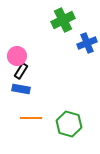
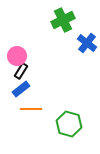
blue cross: rotated 30 degrees counterclockwise
blue rectangle: rotated 48 degrees counterclockwise
orange line: moved 9 px up
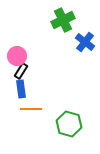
blue cross: moved 2 px left, 1 px up
blue rectangle: rotated 60 degrees counterclockwise
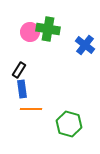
green cross: moved 15 px left, 9 px down; rotated 35 degrees clockwise
blue cross: moved 3 px down
pink circle: moved 13 px right, 24 px up
black rectangle: moved 2 px left, 1 px up
blue rectangle: moved 1 px right
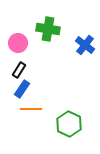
pink circle: moved 12 px left, 11 px down
blue rectangle: rotated 42 degrees clockwise
green hexagon: rotated 10 degrees clockwise
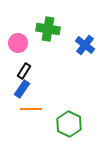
black rectangle: moved 5 px right, 1 px down
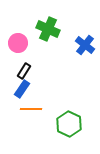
green cross: rotated 15 degrees clockwise
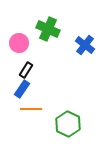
pink circle: moved 1 px right
black rectangle: moved 2 px right, 1 px up
green hexagon: moved 1 px left
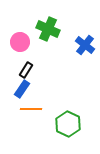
pink circle: moved 1 px right, 1 px up
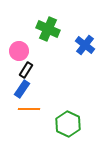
pink circle: moved 1 px left, 9 px down
orange line: moved 2 px left
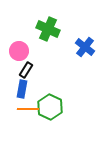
blue cross: moved 2 px down
blue rectangle: rotated 24 degrees counterclockwise
orange line: moved 1 px left
green hexagon: moved 18 px left, 17 px up
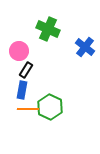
blue rectangle: moved 1 px down
